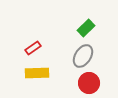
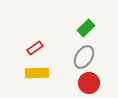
red rectangle: moved 2 px right
gray ellipse: moved 1 px right, 1 px down
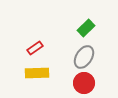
red circle: moved 5 px left
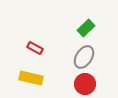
red rectangle: rotated 63 degrees clockwise
yellow rectangle: moved 6 px left, 5 px down; rotated 15 degrees clockwise
red circle: moved 1 px right, 1 px down
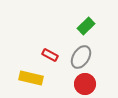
green rectangle: moved 2 px up
red rectangle: moved 15 px right, 7 px down
gray ellipse: moved 3 px left
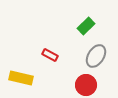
gray ellipse: moved 15 px right, 1 px up
yellow rectangle: moved 10 px left
red circle: moved 1 px right, 1 px down
